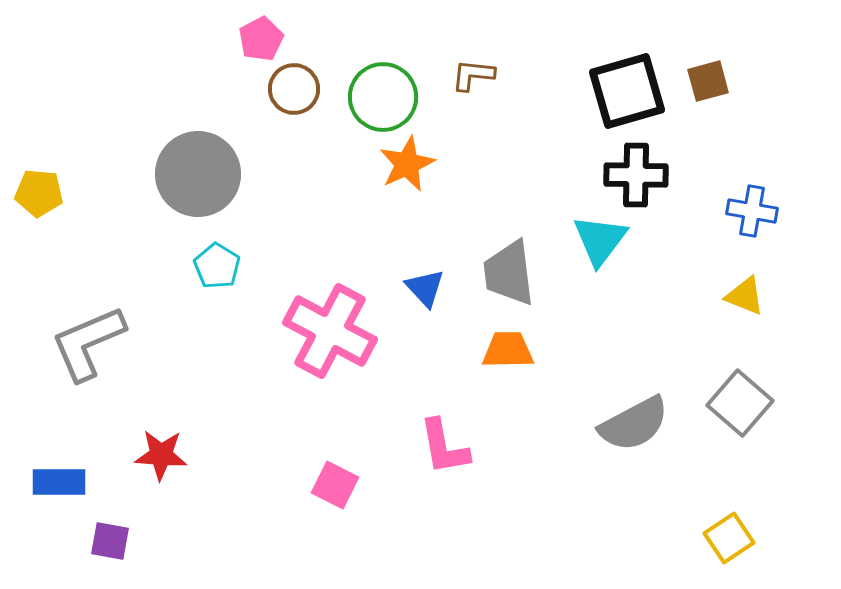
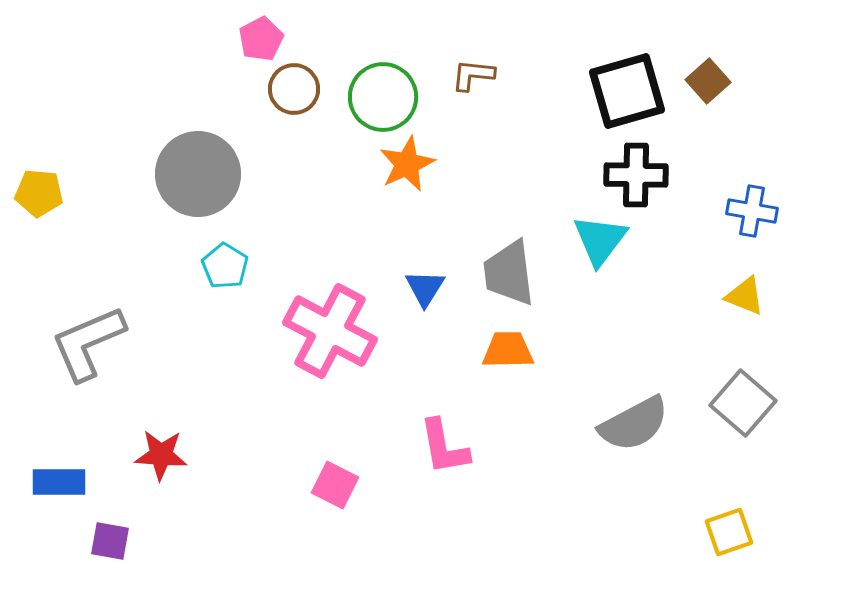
brown square: rotated 27 degrees counterclockwise
cyan pentagon: moved 8 px right
blue triangle: rotated 15 degrees clockwise
gray square: moved 3 px right
yellow square: moved 6 px up; rotated 15 degrees clockwise
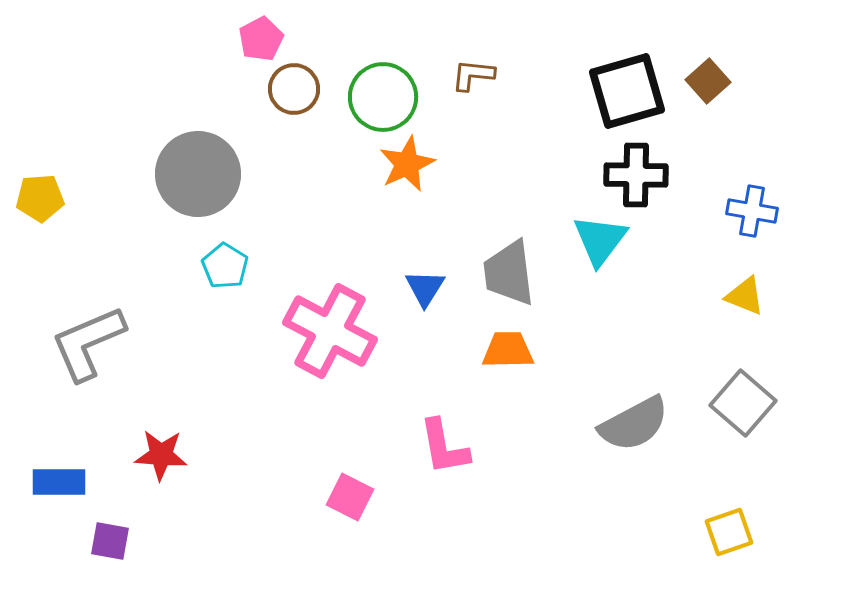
yellow pentagon: moved 1 px right, 5 px down; rotated 9 degrees counterclockwise
pink square: moved 15 px right, 12 px down
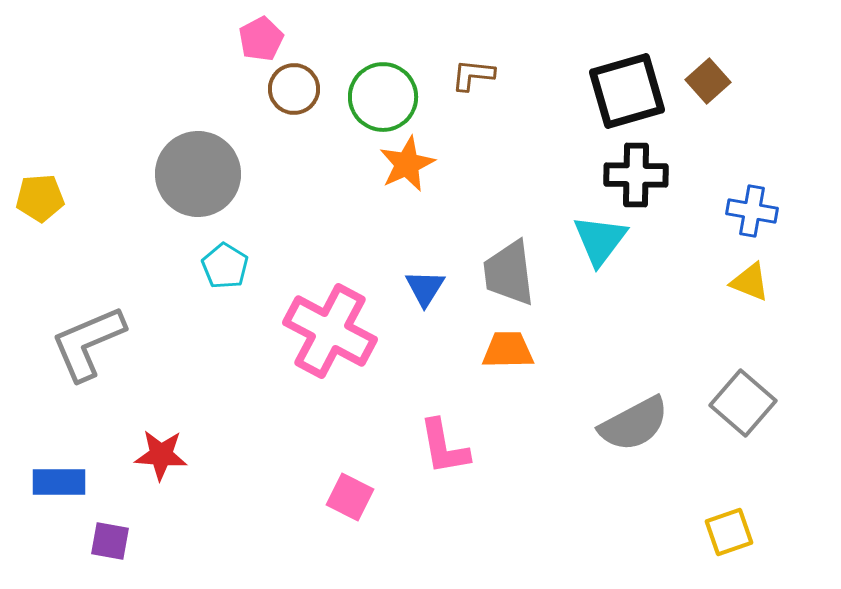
yellow triangle: moved 5 px right, 14 px up
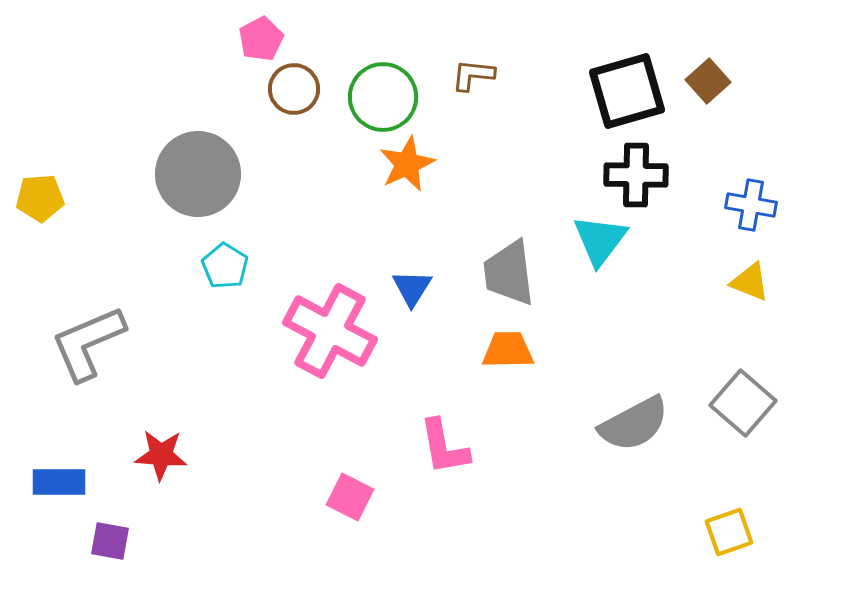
blue cross: moved 1 px left, 6 px up
blue triangle: moved 13 px left
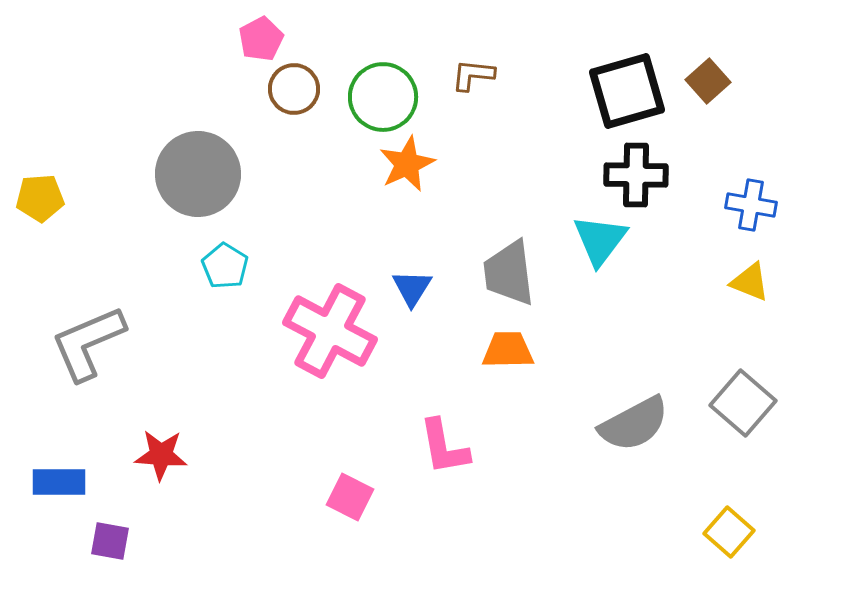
yellow square: rotated 30 degrees counterclockwise
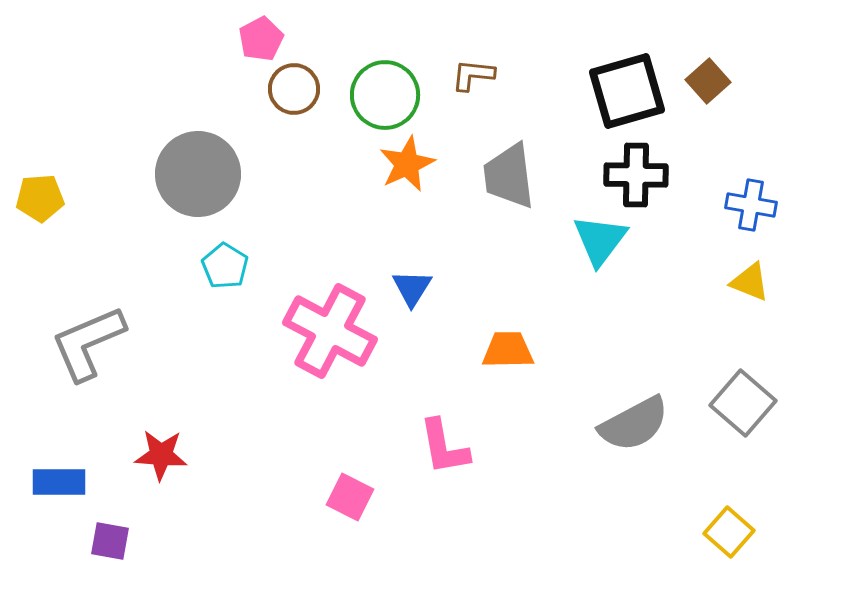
green circle: moved 2 px right, 2 px up
gray trapezoid: moved 97 px up
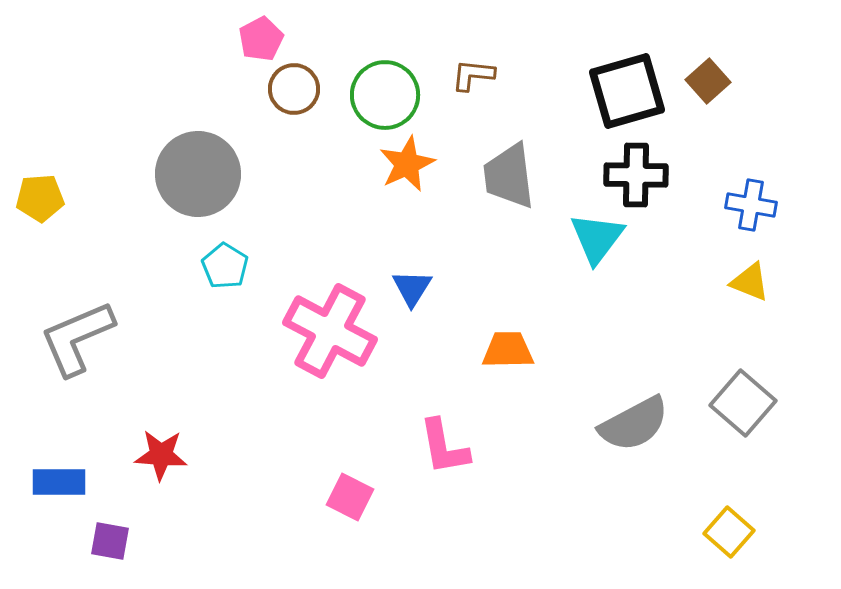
cyan triangle: moved 3 px left, 2 px up
gray L-shape: moved 11 px left, 5 px up
